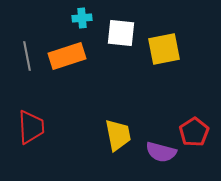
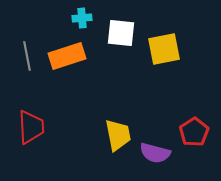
purple semicircle: moved 6 px left, 1 px down
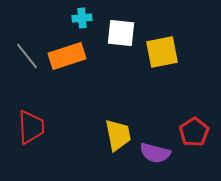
yellow square: moved 2 px left, 3 px down
gray line: rotated 28 degrees counterclockwise
